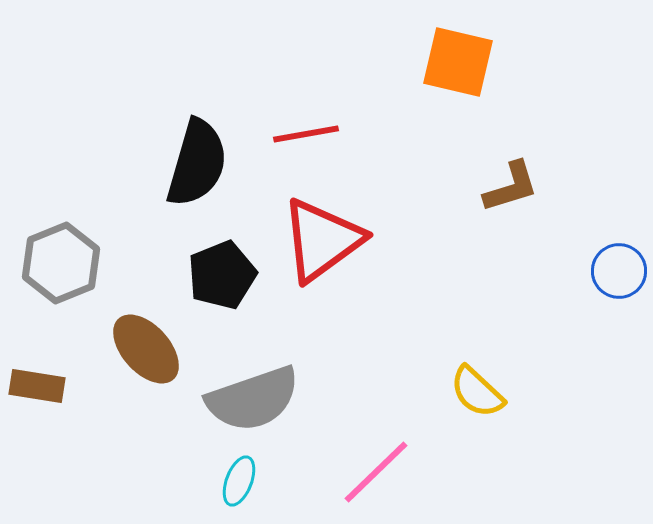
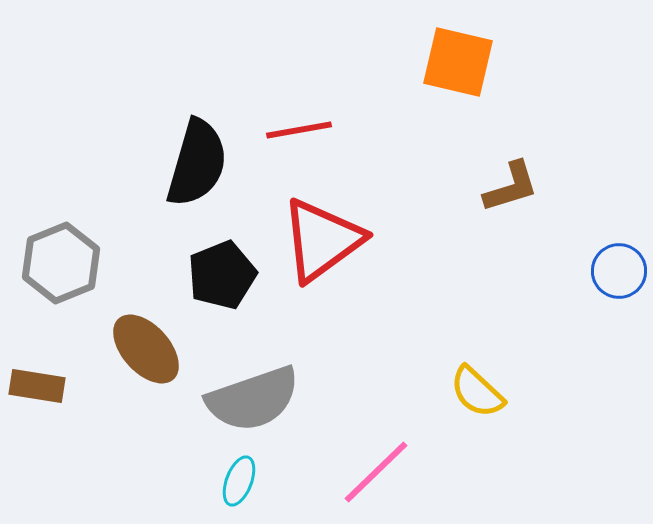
red line: moved 7 px left, 4 px up
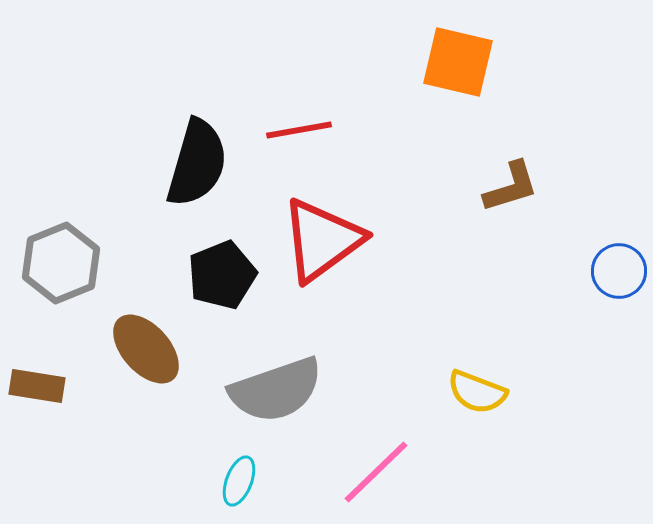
yellow semicircle: rotated 22 degrees counterclockwise
gray semicircle: moved 23 px right, 9 px up
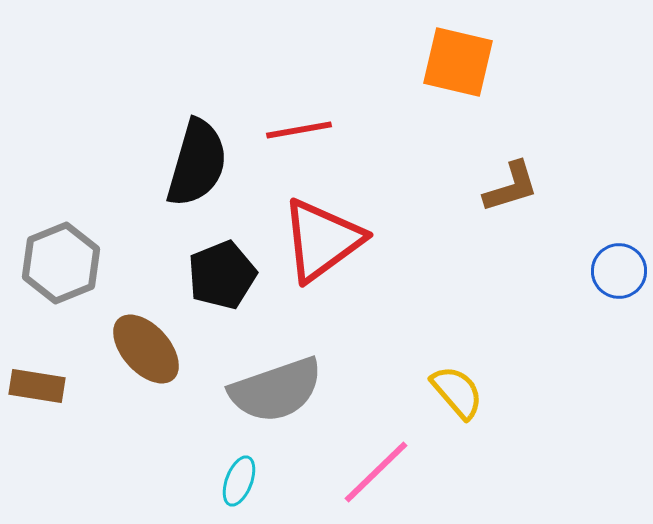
yellow semicircle: moved 20 px left; rotated 152 degrees counterclockwise
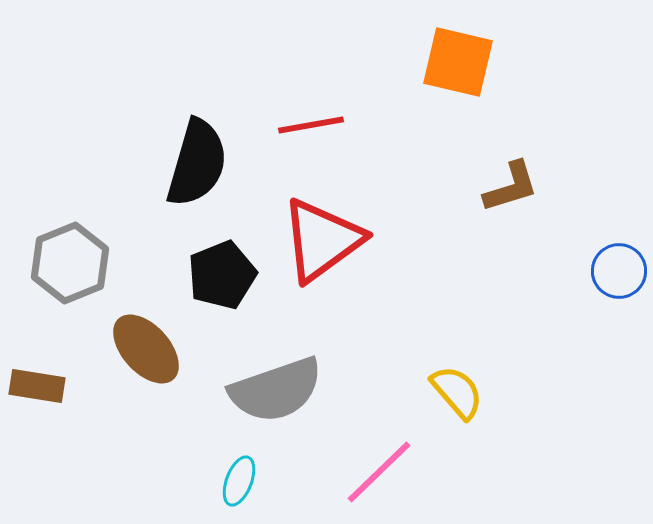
red line: moved 12 px right, 5 px up
gray hexagon: moved 9 px right
pink line: moved 3 px right
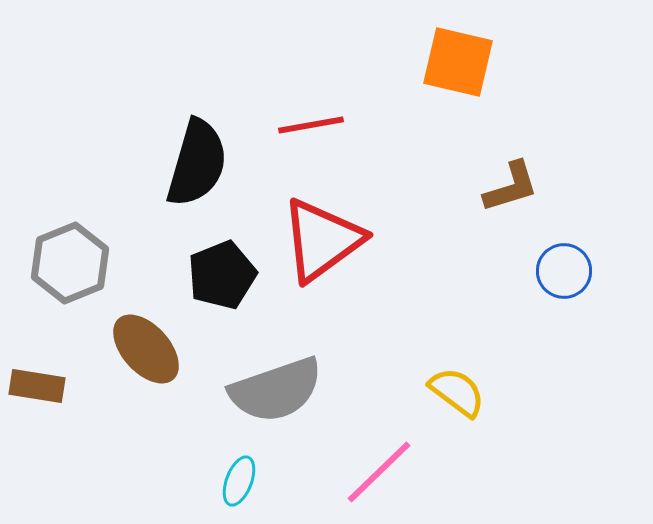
blue circle: moved 55 px left
yellow semicircle: rotated 12 degrees counterclockwise
